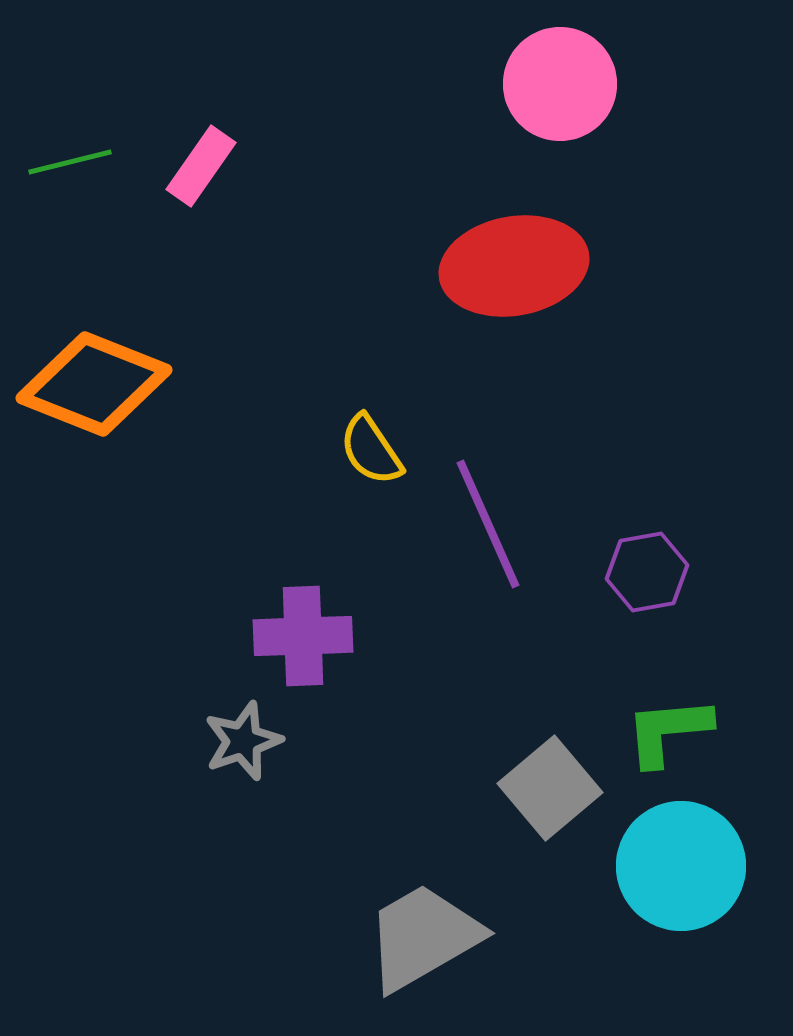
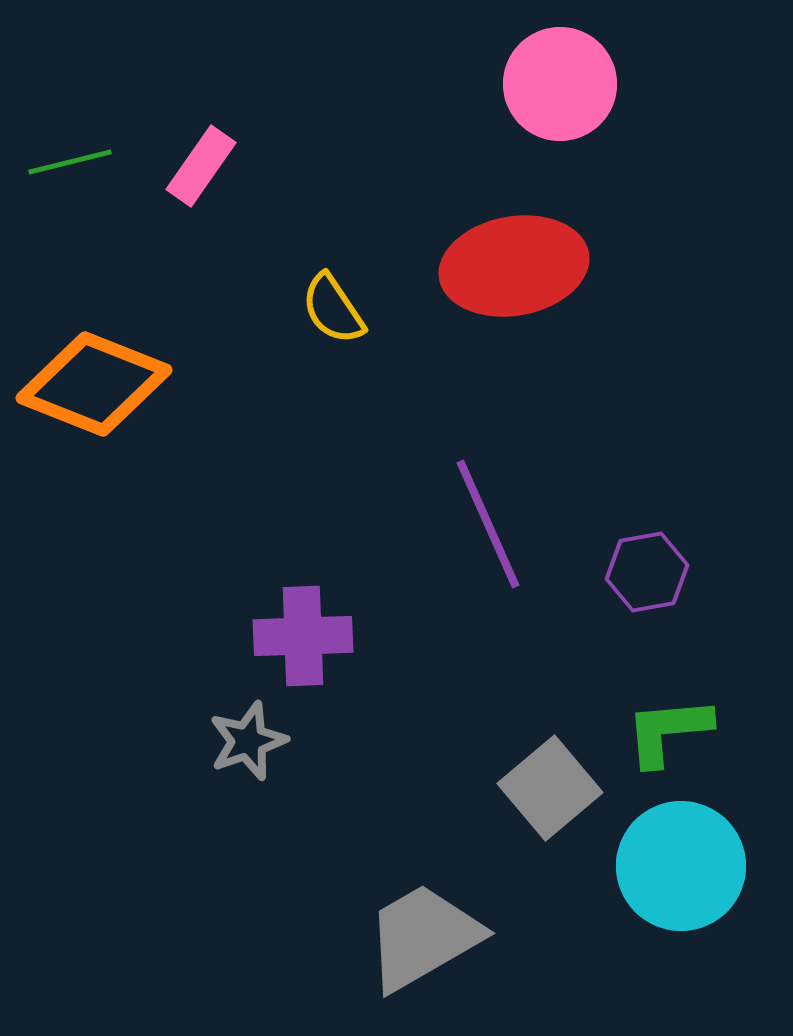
yellow semicircle: moved 38 px left, 141 px up
gray star: moved 5 px right
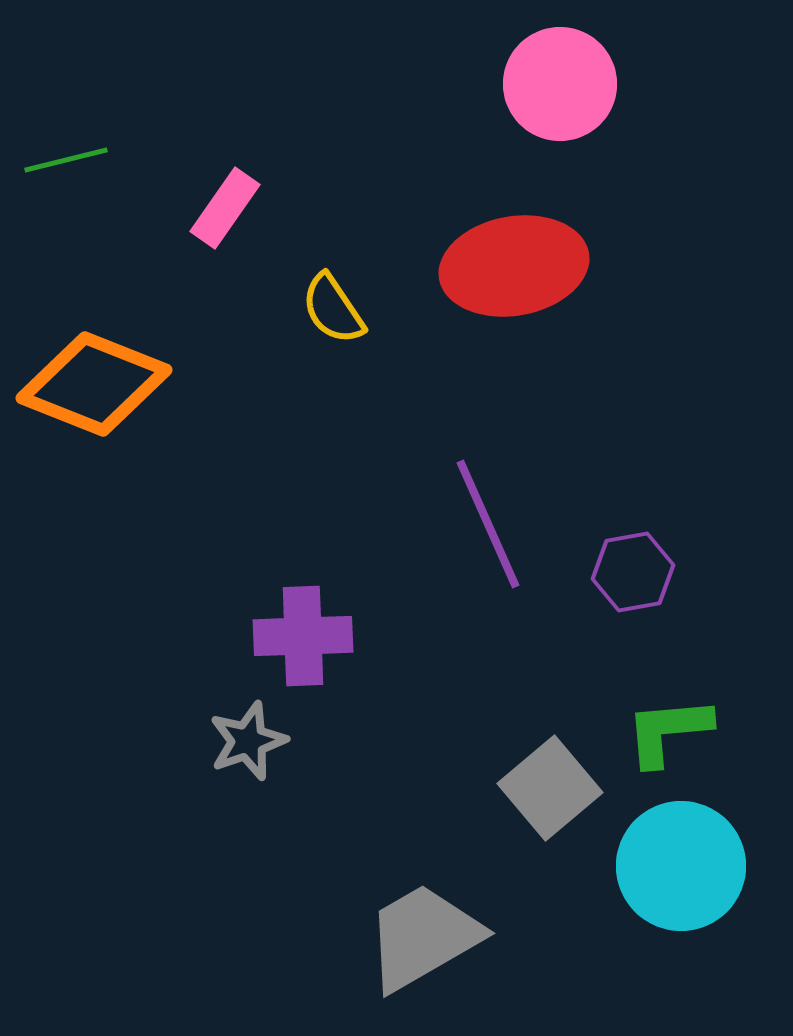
green line: moved 4 px left, 2 px up
pink rectangle: moved 24 px right, 42 px down
purple hexagon: moved 14 px left
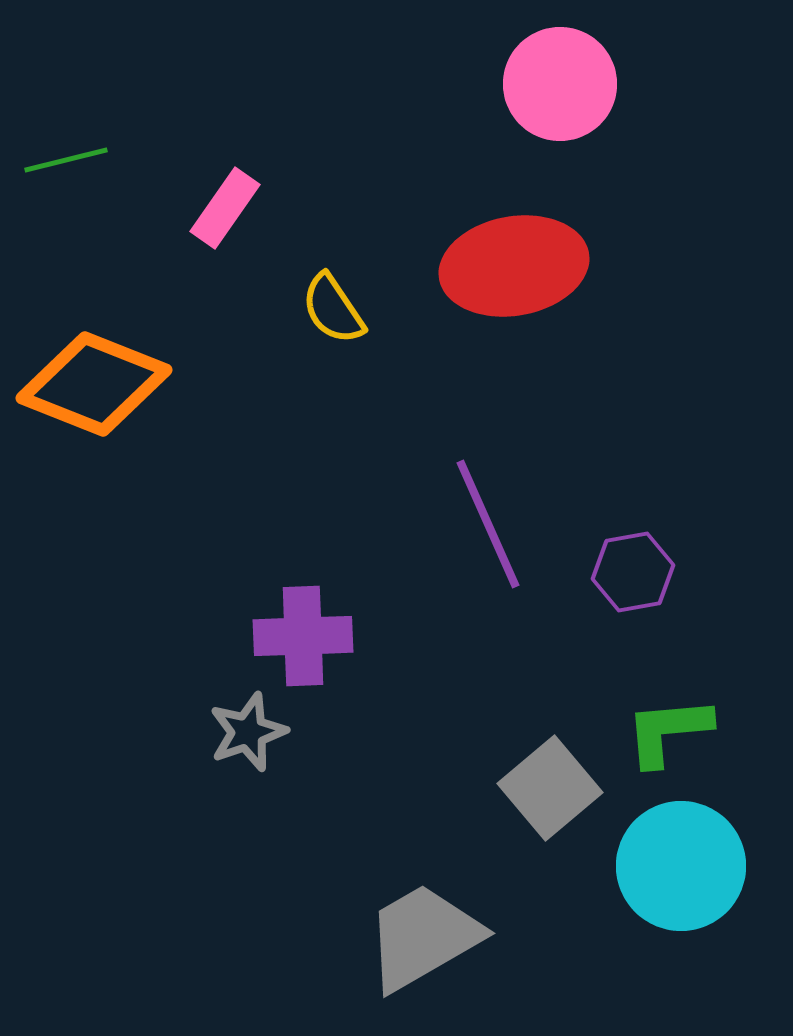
gray star: moved 9 px up
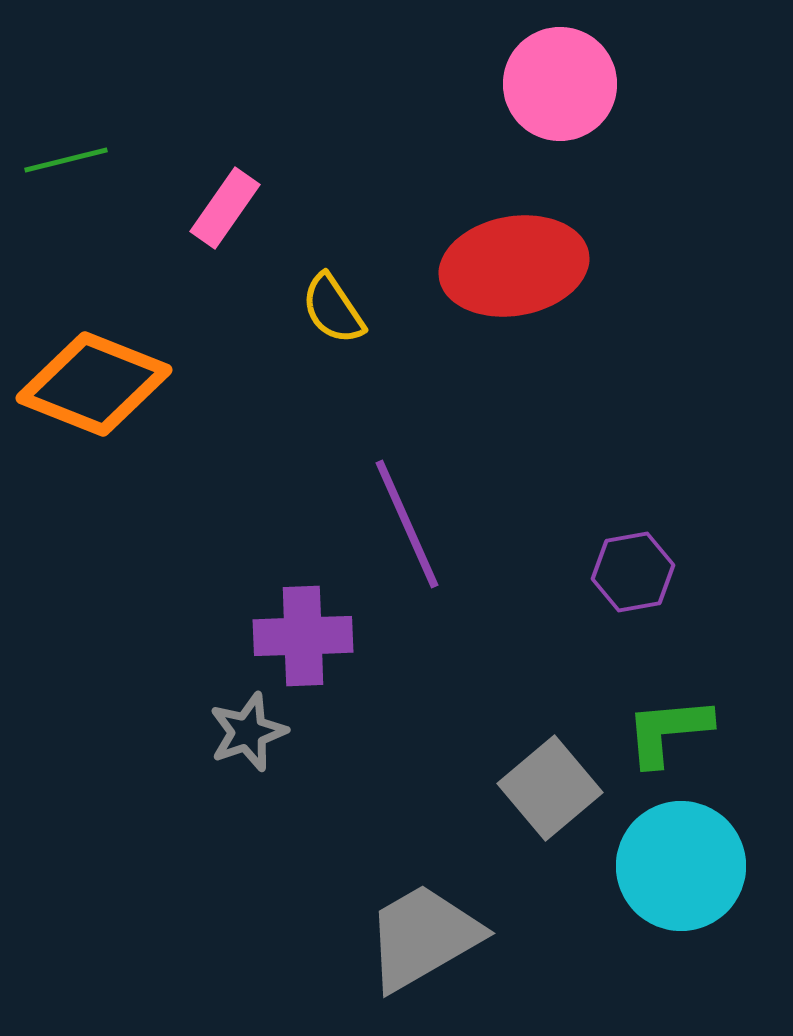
purple line: moved 81 px left
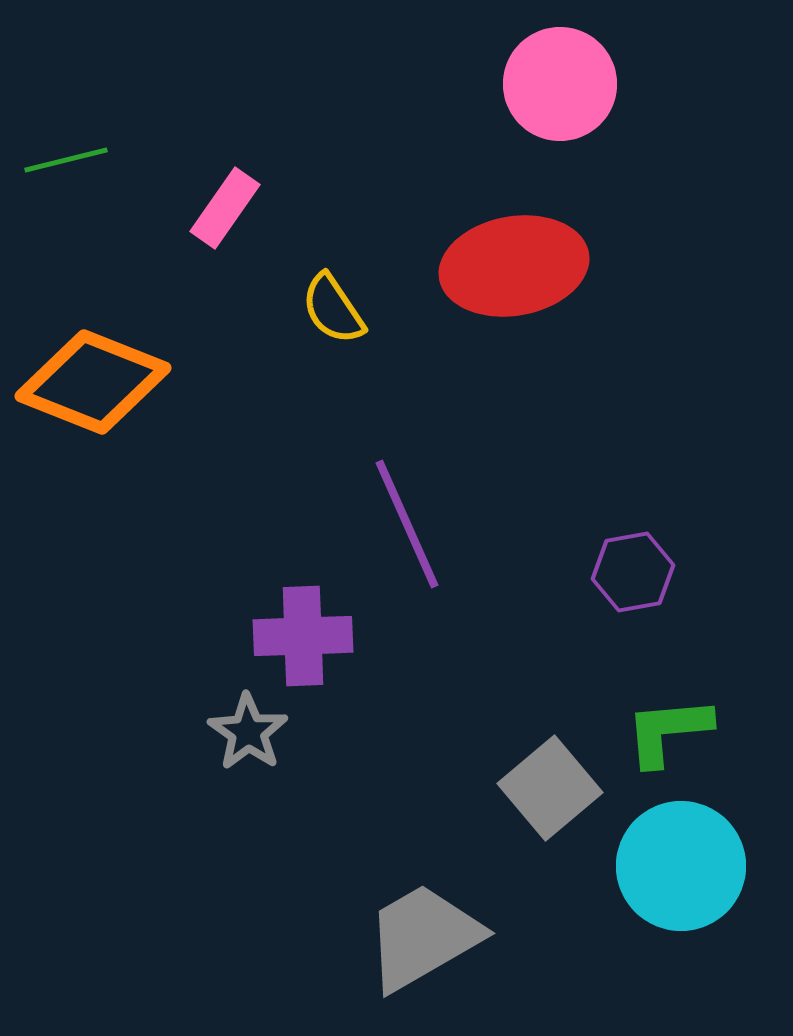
orange diamond: moved 1 px left, 2 px up
gray star: rotated 18 degrees counterclockwise
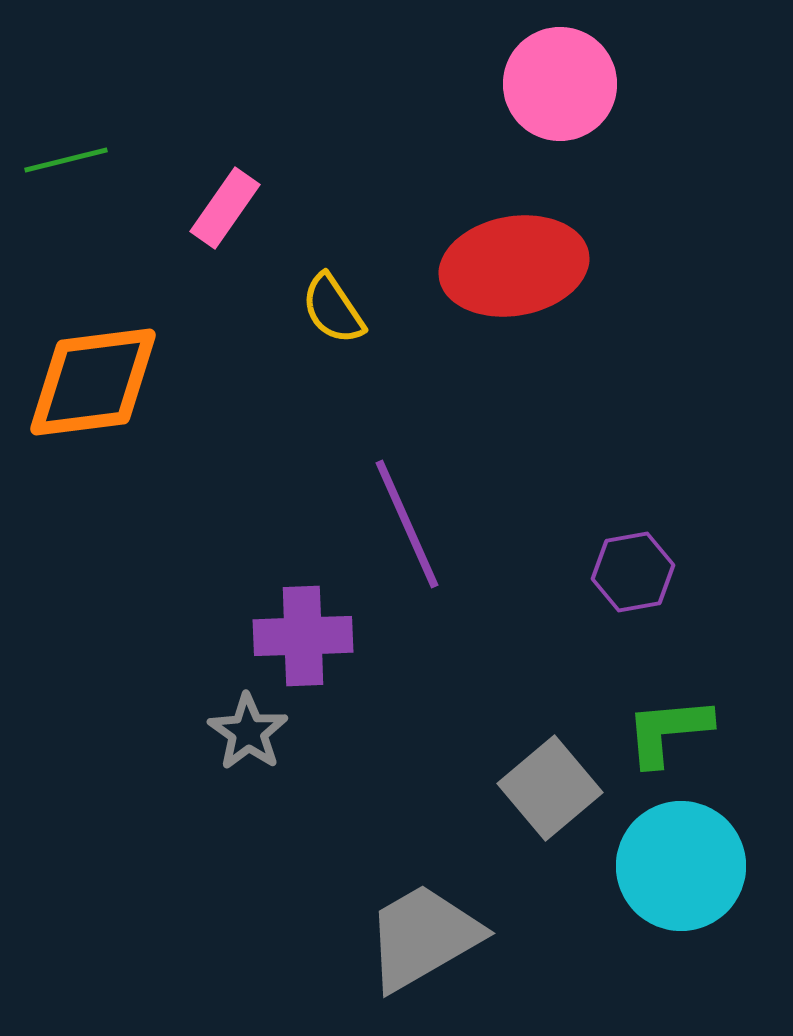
orange diamond: rotated 29 degrees counterclockwise
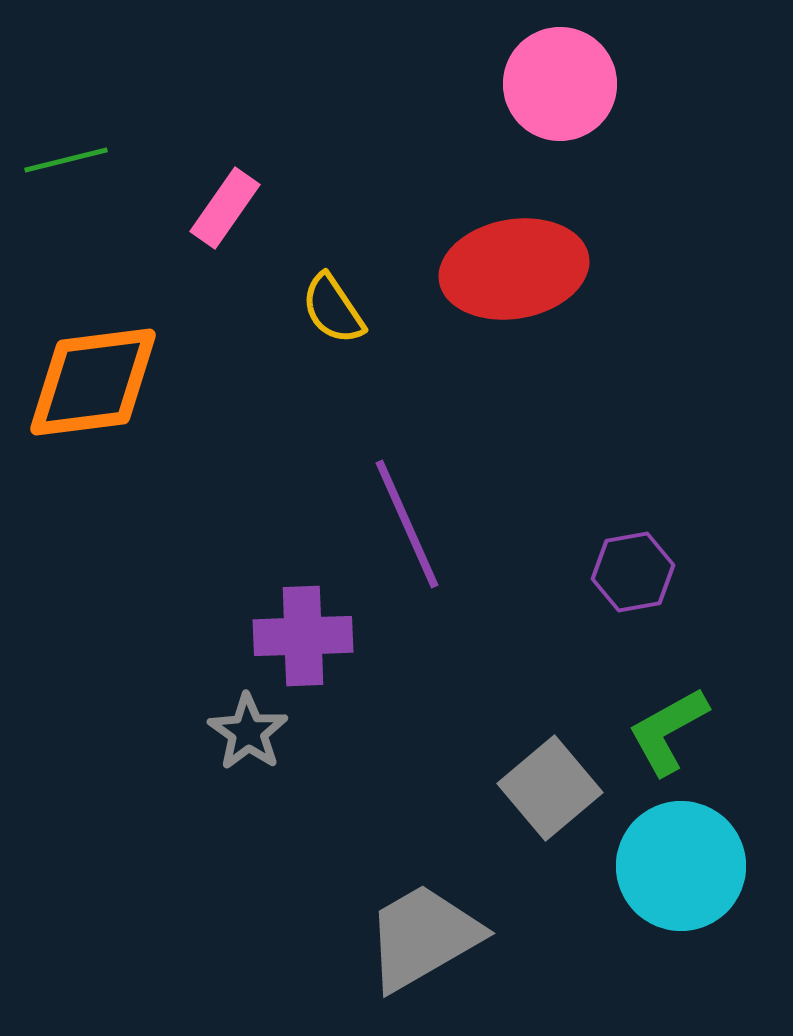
red ellipse: moved 3 px down
green L-shape: rotated 24 degrees counterclockwise
